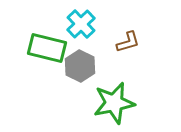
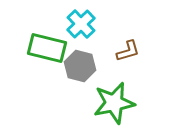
brown L-shape: moved 9 px down
gray hexagon: rotated 12 degrees counterclockwise
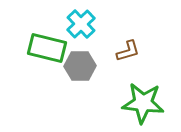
gray hexagon: rotated 16 degrees counterclockwise
green star: moved 29 px right; rotated 18 degrees clockwise
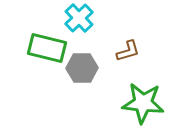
cyan cross: moved 2 px left, 6 px up
gray hexagon: moved 2 px right, 2 px down
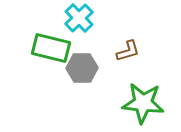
green rectangle: moved 4 px right
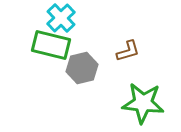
cyan cross: moved 18 px left
green rectangle: moved 3 px up
gray hexagon: rotated 12 degrees counterclockwise
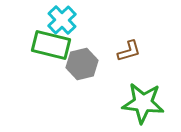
cyan cross: moved 1 px right, 2 px down
brown L-shape: moved 1 px right
gray hexagon: moved 4 px up
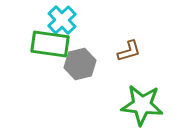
green rectangle: moved 1 px left, 1 px up; rotated 6 degrees counterclockwise
gray hexagon: moved 2 px left
green star: moved 1 px left, 2 px down
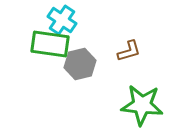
cyan cross: rotated 12 degrees counterclockwise
